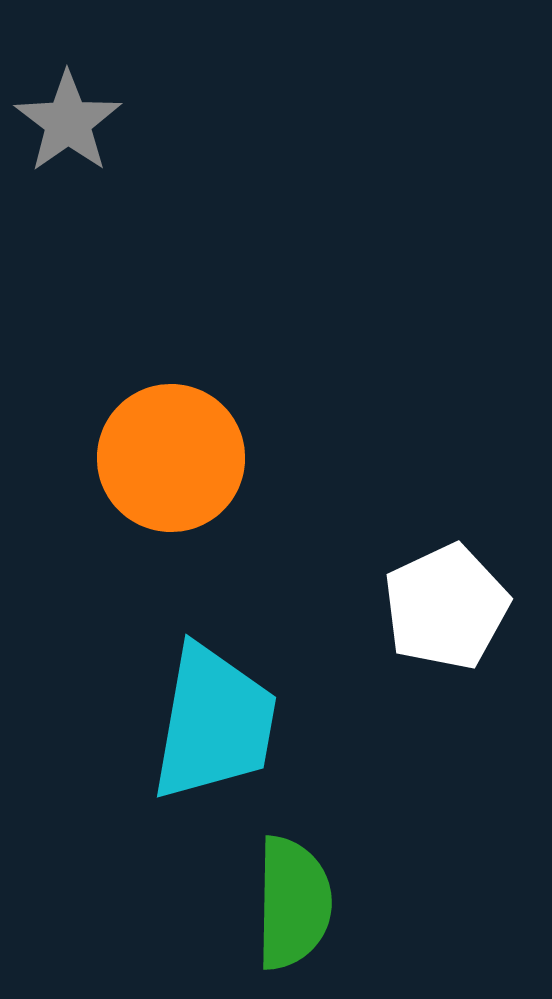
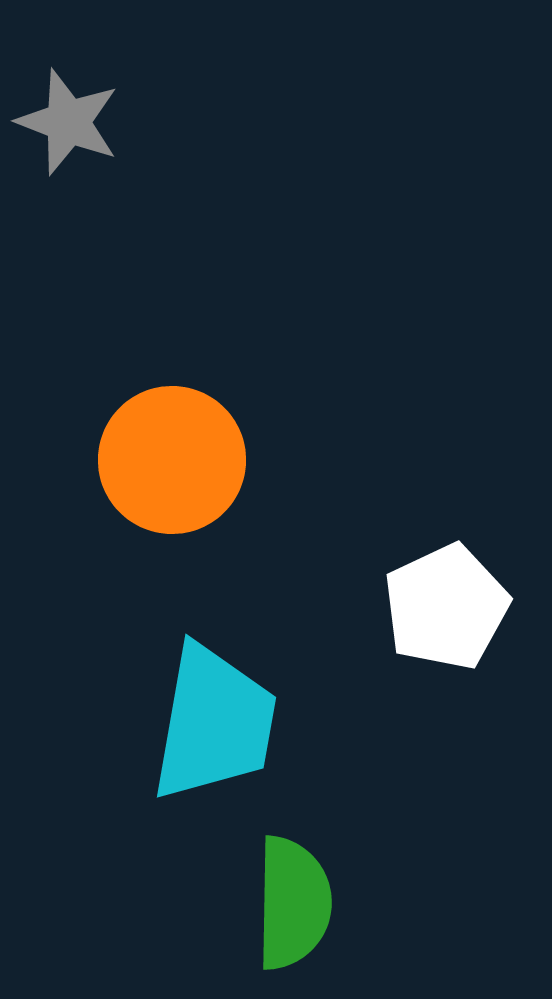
gray star: rotated 16 degrees counterclockwise
orange circle: moved 1 px right, 2 px down
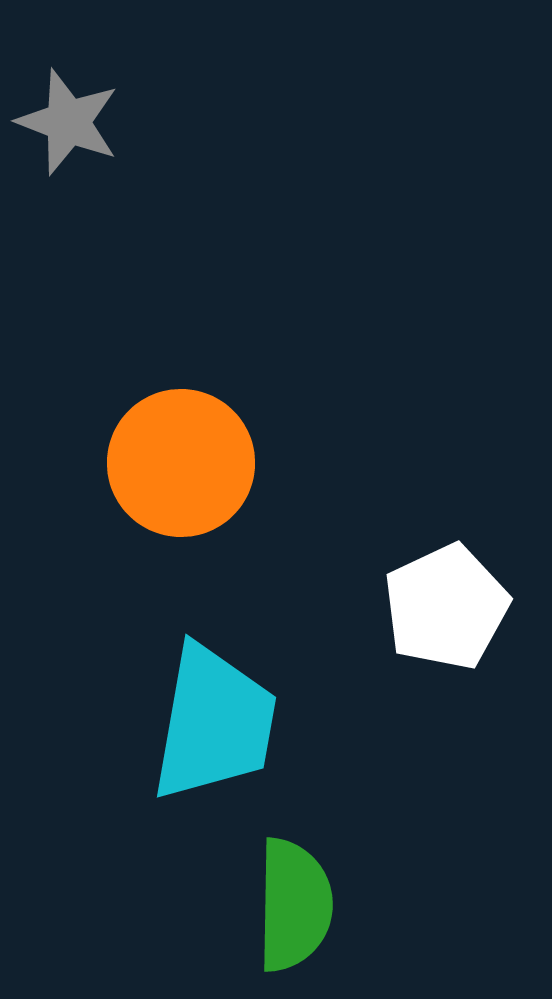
orange circle: moved 9 px right, 3 px down
green semicircle: moved 1 px right, 2 px down
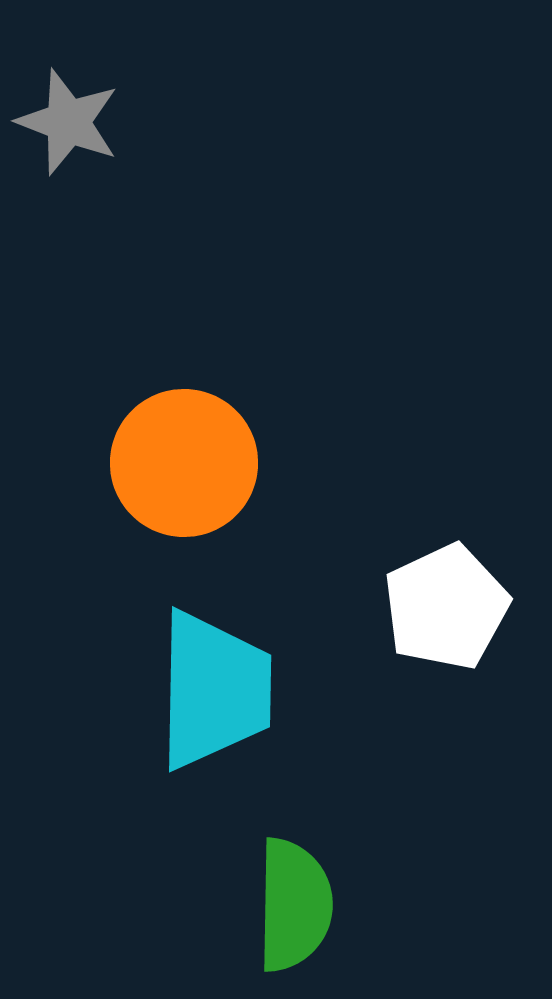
orange circle: moved 3 px right
cyan trapezoid: moved 33 px up; rotated 9 degrees counterclockwise
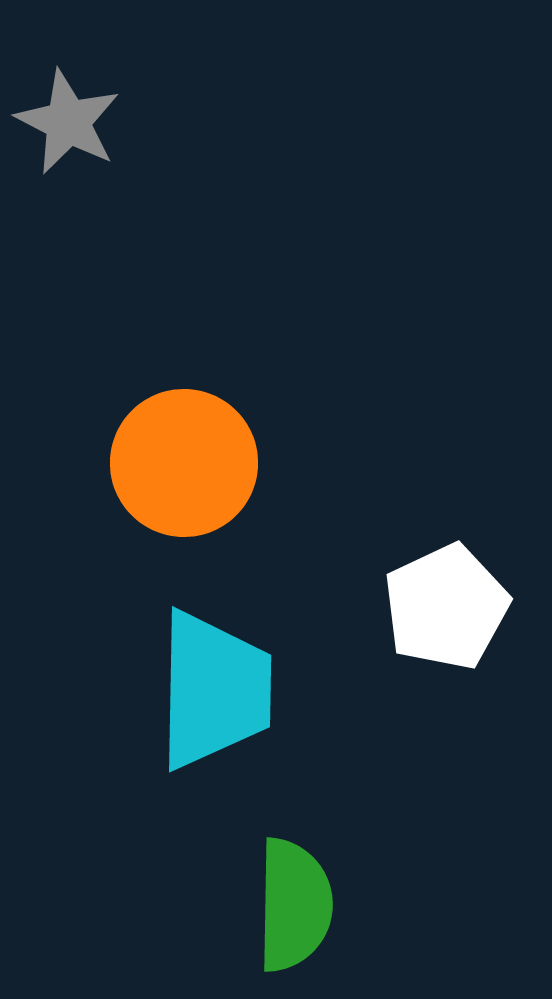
gray star: rotated 6 degrees clockwise
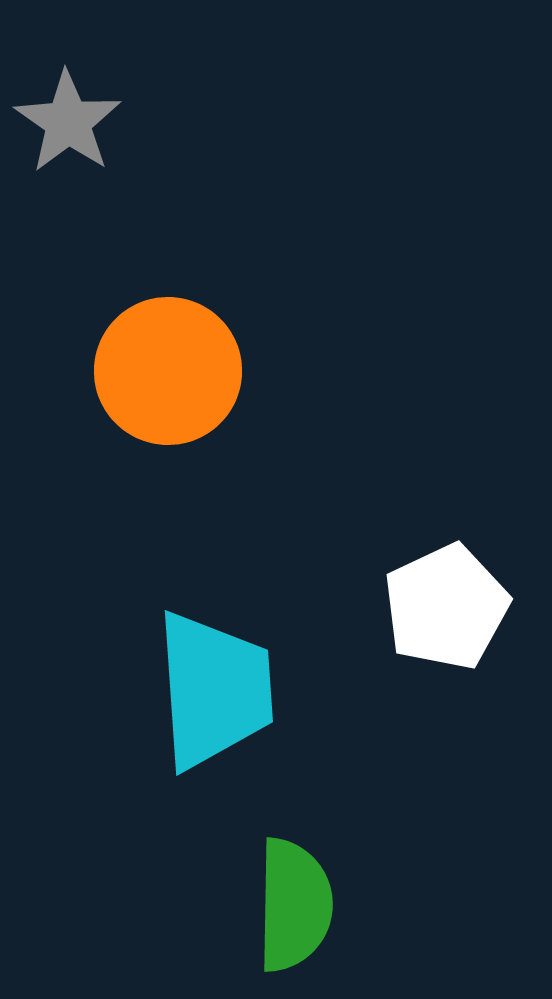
gray star: rotated 8 degrees clockwise
orange circle: moved 16 px left, 92 px up
cyan trapezoid: rotated 5 degrees counterclockwise
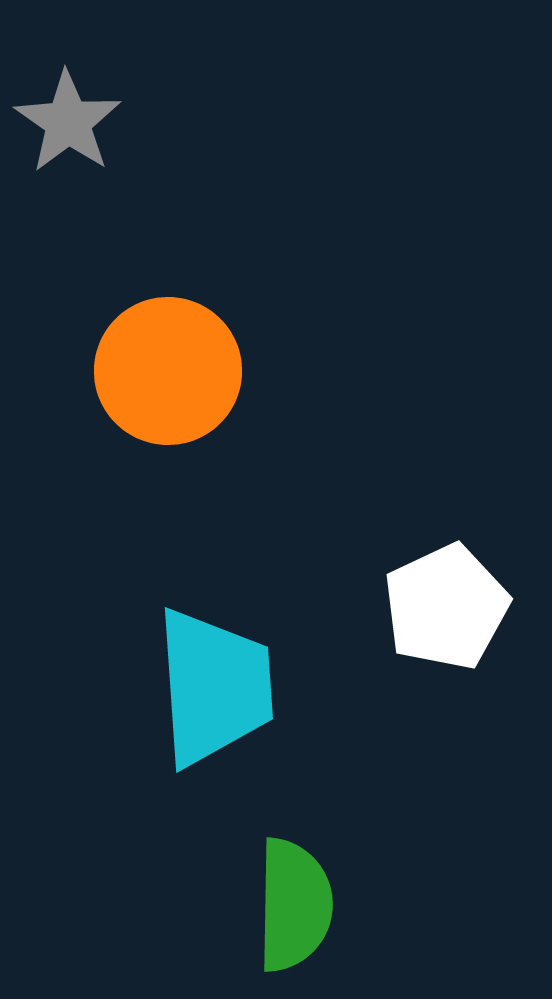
cyan trapezoid: moved 3 px up
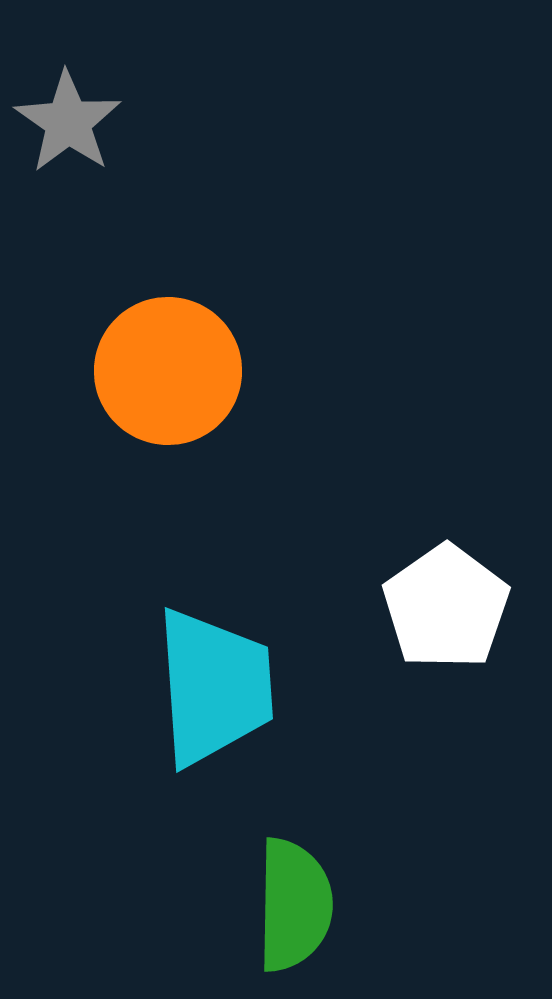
white pentagon: rotated 10 degrees counterclockwise
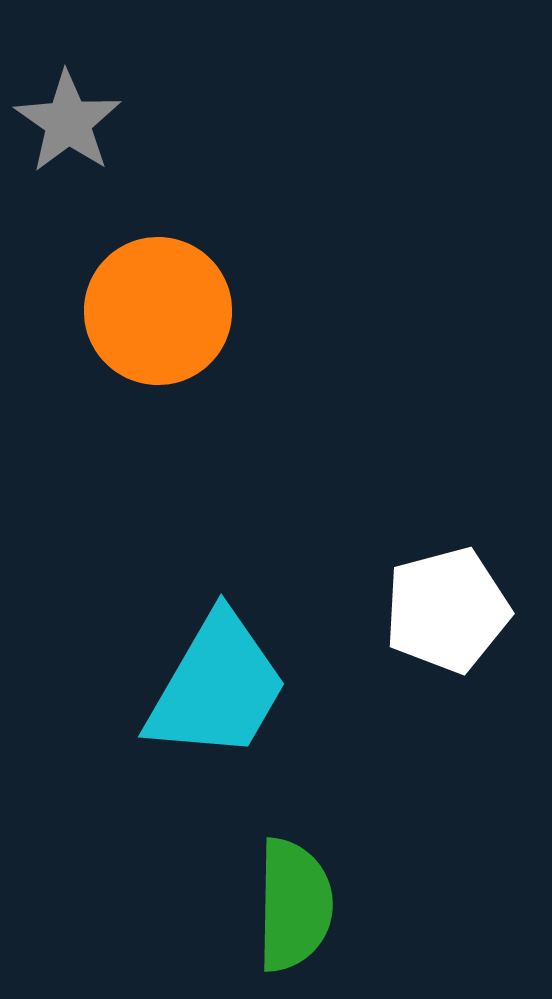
orange circle: moved 10 px left, 60 px up
white pentagon: moved 1 px right, 3 px down; rotated 20 degrees clockwise
cyan trapezoid: moved 3 px right; rotated 34 degrees clockwise
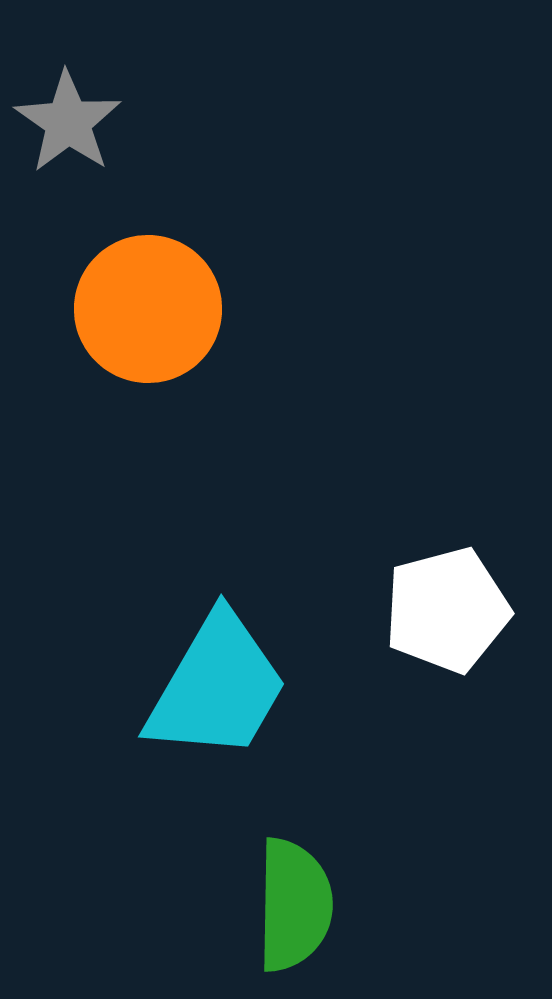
orange circle: moved 10 px left, 2 px up
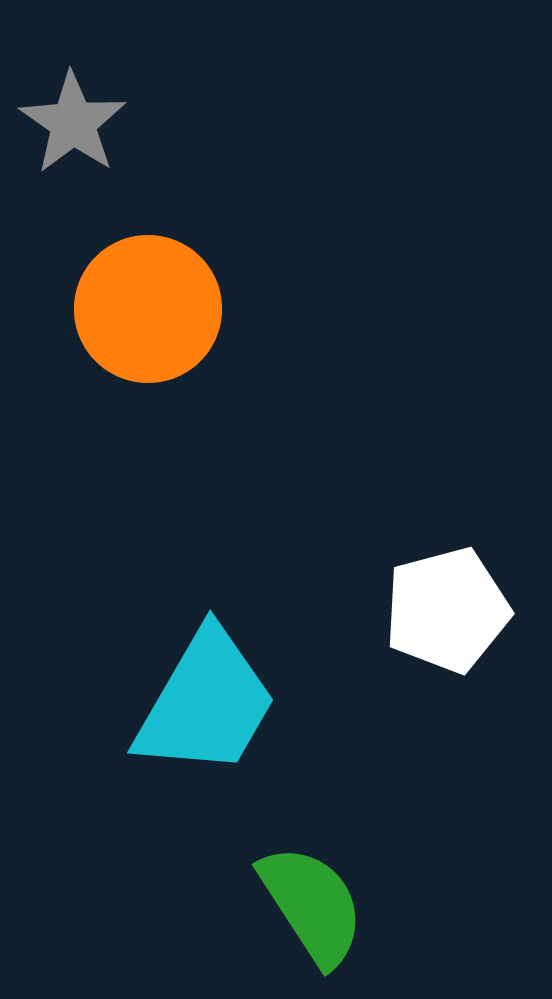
gray star: moved 5 px right, 1 px down
cyan trapezoid: moved 11 px left, 16 px down
green semicircle: moved 18 px right; rotated 34 degrees counterclockwise
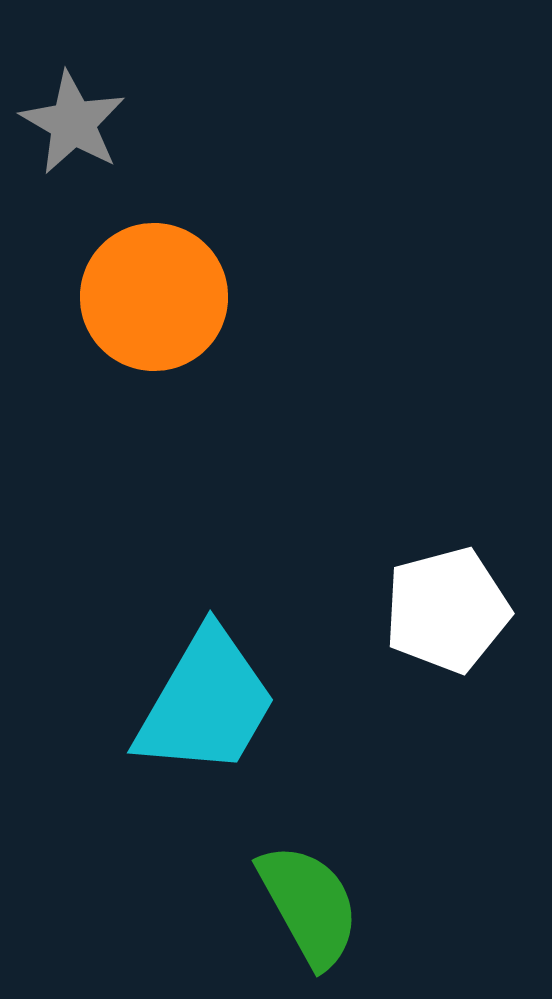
gray star: rotated 5 degrees counterclockwise
orange circle: moved 6 px right, 12 px up
green semicircle: moved 3 px left; rotated 4 degrees clockwise
